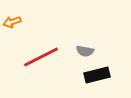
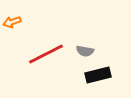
red line: moved 5 px right, 3 px up
black rectangle: moved 1 px right
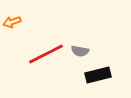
gray semicircle: moved 5 px left
